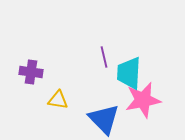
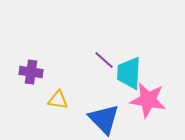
purple line: moved 3 px down; rotated 35 degrees counterclockwise
pink star: moved 5 px right; rotated 21 degrees clockwise
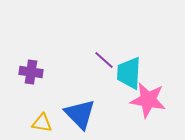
yellow triangle: moved 16 px left, 23 px down
blue triangle: moved 24 px left, 5 px up
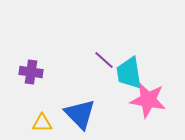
cyan trapezoid: rotated 12 degrees counterclockwise
yellow triangle: rotated 10 degrees counterclockwise
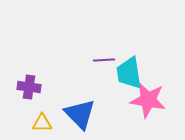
purple line: rotated 45 degrees counterclockwise
purple cross: moved 2 px left, 15 px down
